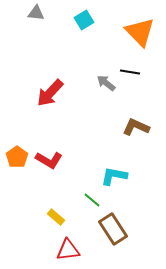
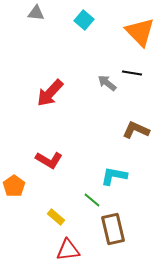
cyan square: rotated 18 degrees counterclockwise
black line: moved 2 px right, 1 px down
gray arrow: moved 1 px right
brown L-shape: moved 3 px down
orange pentagon: moved 3 px left, 29 px down
brown rectangle: rotated 20 degrees clockwise
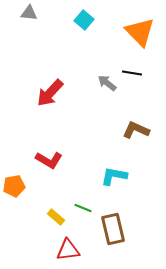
gray triangle: moved 7 px left
orange pentagon: rotated 25 degrees clockwise
green line: moved 9 px left, 8 px down; rotated 18 degrees counterclockwise
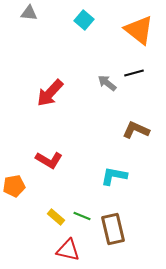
orange triangle: moved 1 px left, 2 px up; rotated 8 degrees counterclockwise
black line: moved 2 px right; rotated 24 degrees counterclockwise
green line: moved 1 px left, 8 px down
red triangle: rotated 20 degrees clockwise
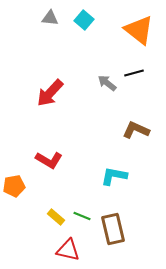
gray triangle: moved 21 px right, 5 px down
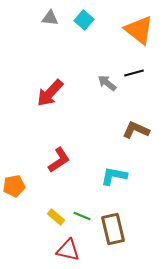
red L-shape: moved 10 px right; rotated 64 degrees counterclockwise
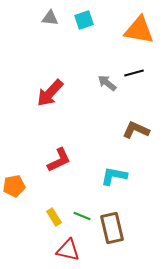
cyan square: rotated 30 degrees clockwise
orange triangle: rotated 28 degrees counterclockwise
red L-shape: rotated 8 degrees clockwise
yellow rectangle: moved 2 px left; rotated 18 degrees clockwise
brown rectangle: moved 1 px left, 1 px up
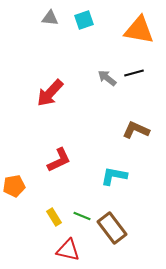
gray arrow: moved 5 px up
brown rectangle: rotated 24 degrees counterclockwise
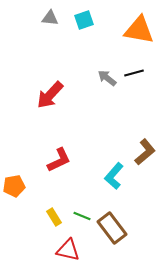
red arrow: moved 2 px down
brown L-shape: moved 9 px right, 22 px down; rotated 116 degrees clockwise
cyan L-shape: rotated 60 degrees counterclockwise
